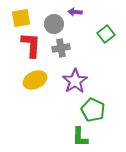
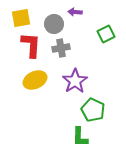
green square: rotated 12 degrees clockwise
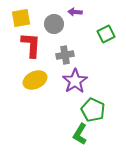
gray cross: moved 4 px right, 7 px down
green L-shape: moved 3 px up; rotated 30 degrees clockwise
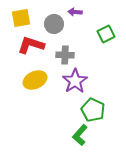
red L-shape: rotated 76 degrees counterclockwise
gray cross: rotated 12 degrees clockwise
green L-shape: moved 1 px down; rotated 10 degrees clockwise
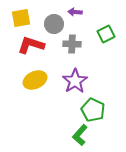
gray cross: moved 7 px right, 11 px up
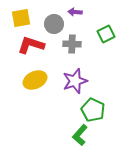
purple star: rotated 15 degrees clockwise
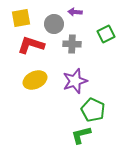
green L-shape: moved 1 px right; rotated 35 degrees clockwise
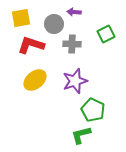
purple arrow: moved 1 px left
yellow ellipse: rotated 15 degrees counterclockwise
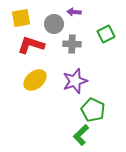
green L-shape: rotated 30 degrees counterclockwise
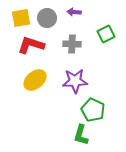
gray circle: moved 7 px left, 6 px up
purple star: rotated 15 degrees clockwise
green L-shape: rotated 30 degrees counterclockwise
